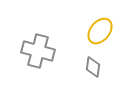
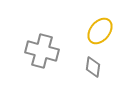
gray cross: moved 4 px right
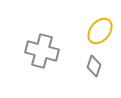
gray diamond: moved 1 px right, 1 px up; rotated 10 degrees clockwise
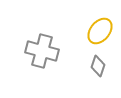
gray diamond: moved 4 px right
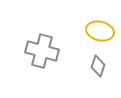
yellow ellipse: rotated 64 degrees clockwise
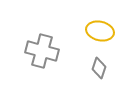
gray diamond: moved 1 px right, 2 px down
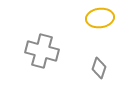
yellow ellipse: moved 13 px up; rotated 20 degrees counterclockwise
